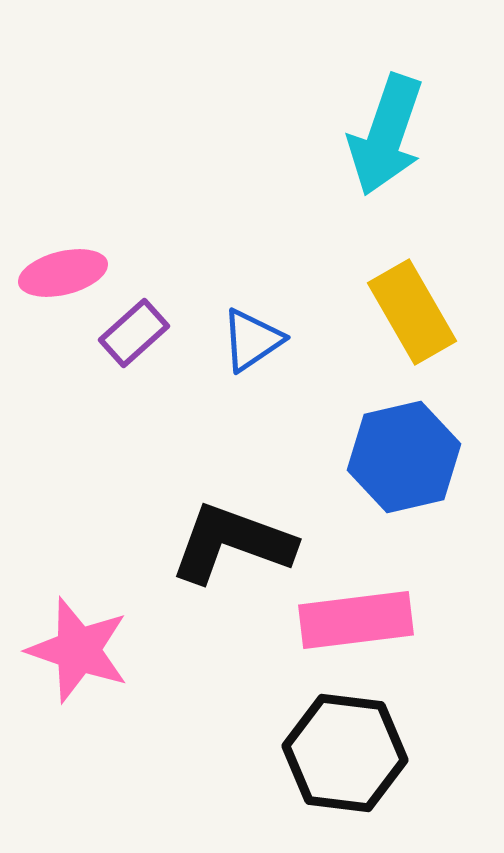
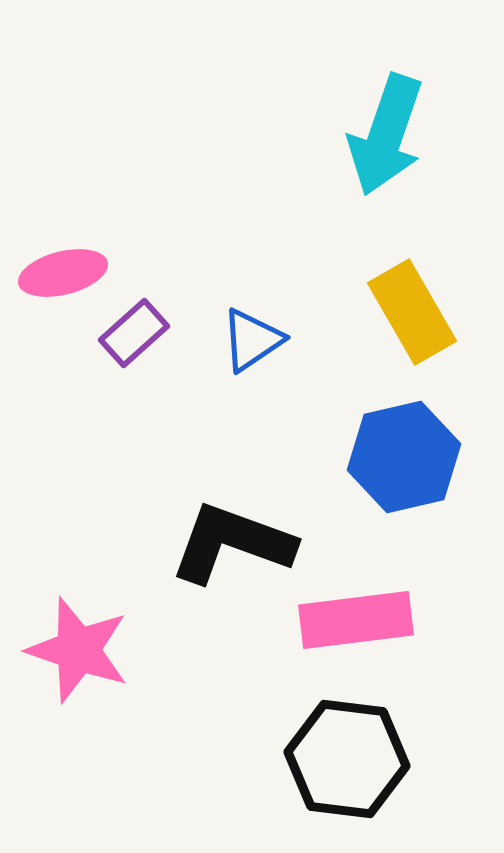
black hexagon: moved 2 px right, 6 px down
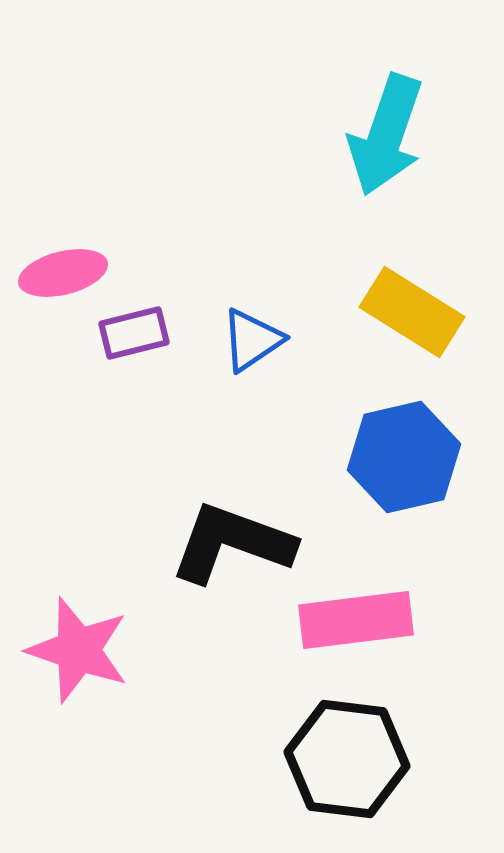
yellow rectangle: rotated 28 degrees counterclockwise
purple rectangle: rotated 28 degrees clockwise
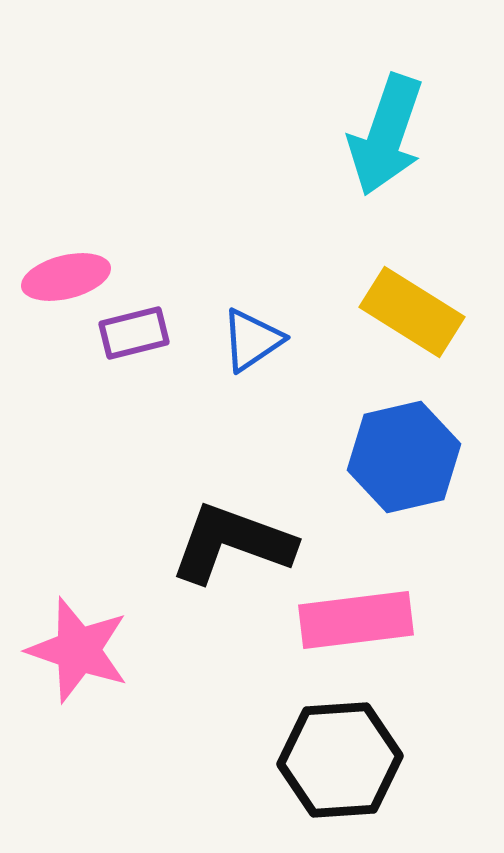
pink ellipse: moved 3 px right, 4 px down
black hexagon: moved 7 px left, 1 px down; rotated 11 degrees counterclockwise
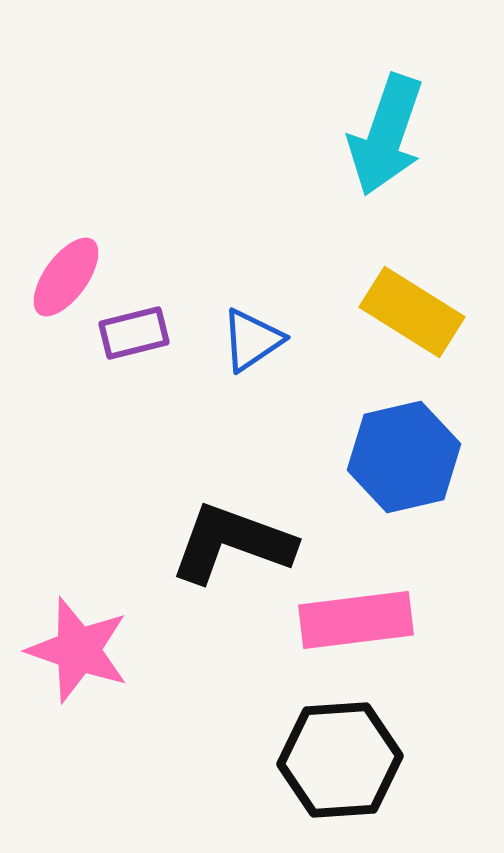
pink ellipse: rotated 40 degrees counterclockwise
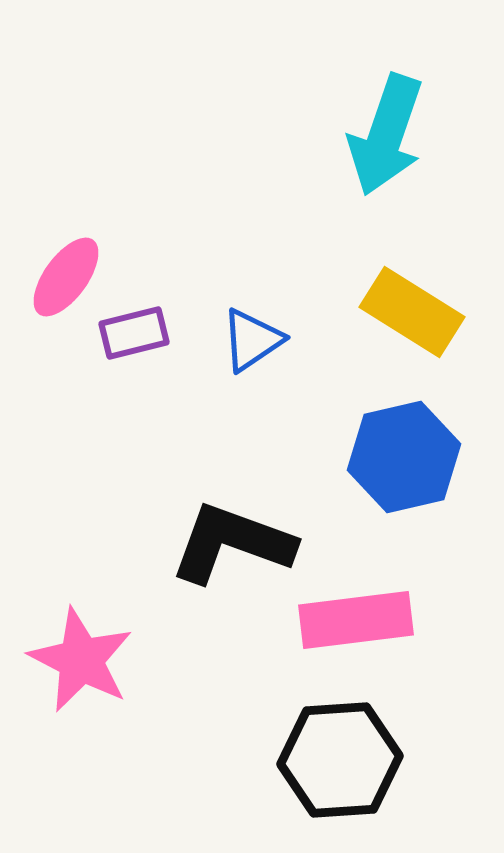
pink star: moved 3 px right, 10 px down; rotated 8 degrees clockwise
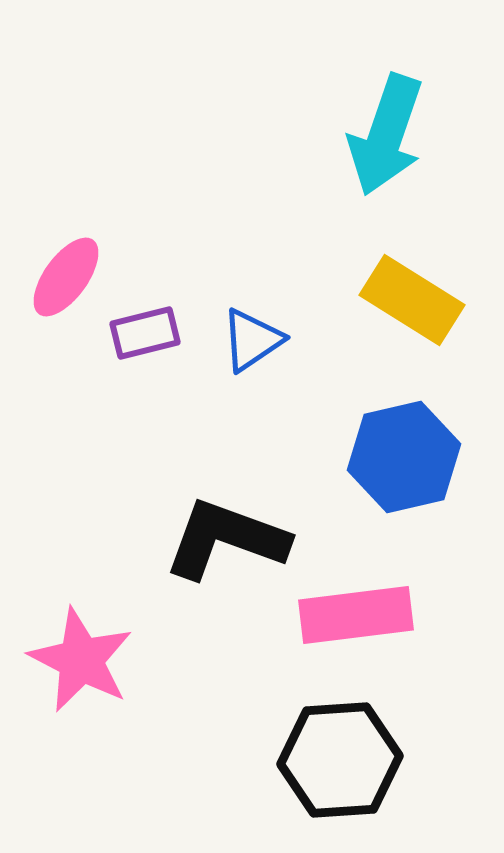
yellow rectangle: moved 12 px up
purple rectangle: moved 11 px right
black L-shape: moved 6 px left, 4 px up
pink rectangle: moved 5 px up
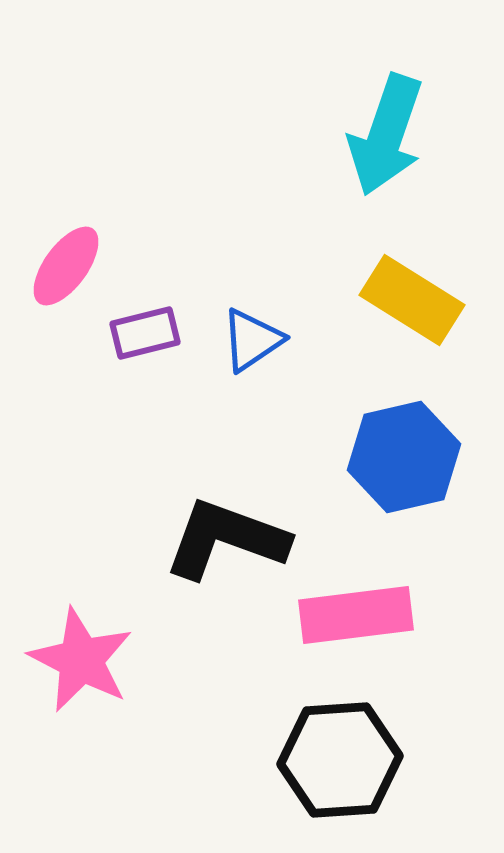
pink ellipse: moved 11 px up
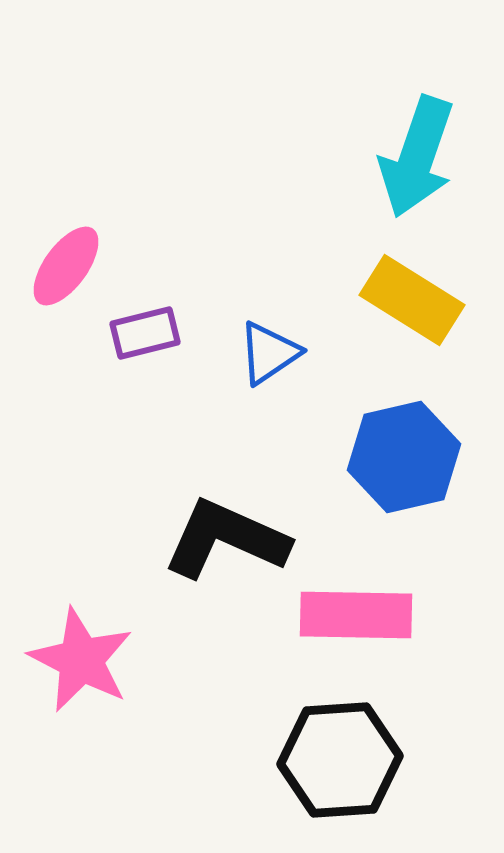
cyan arrow: moved 31 px right, 22 px down
blue triangle: moved 17 px right, 13 px down
black L-shape: rotated 4 degrees clockwise
pink rectangle: rotated 8 degrees clockwise
